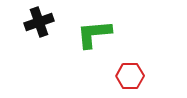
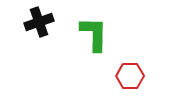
green L-shape: rotated 96 degrees clockwise
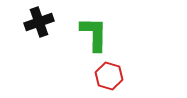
red hexagon: moved 21 px left; rotated 16 degrees clockwise
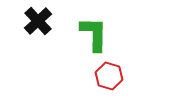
black cross: moved 1 px left, 1 px up; rotated 24 degrees counterclockwise
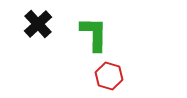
black cross: moved 3 px down
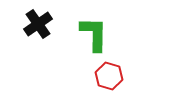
black cross: rotated 8 degrees clockwise
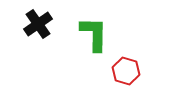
red hexagon: moved 17 px right, 5 px up
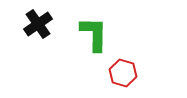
red hexagon: moved 3 px left, 2 px down
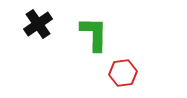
red hexagon: rotated 24 degrees counterclockwise
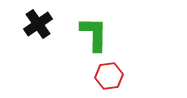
red hexagon: moved 14 px left, 3 px down
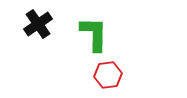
red hexagon: moved 1 px left, 1 px up
